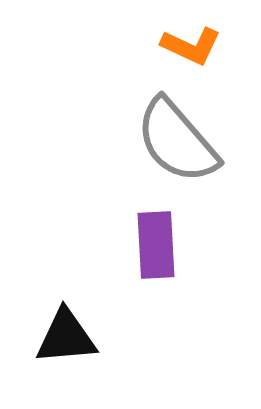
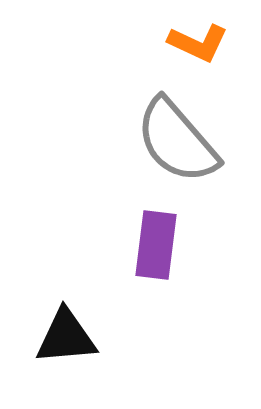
orange L-shape: moved 7 px right, 3 px up
purple rectangle: rotated 10 degrees clockwise
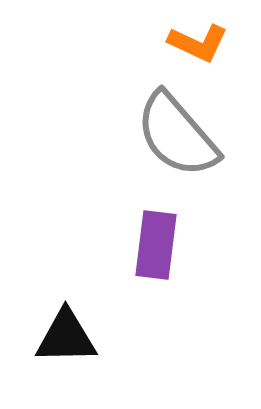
gray semicircle: moved 6 px up
black triangle: rotated 4 degrees clockwise
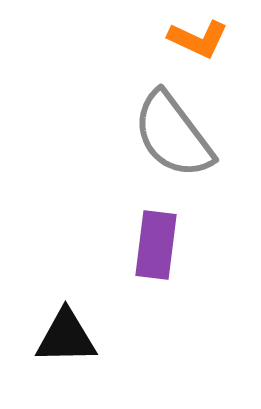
orange L-shape: moved 4 px up
gray semicircle: moved 4 px left; rotated 4 degrees clockwise
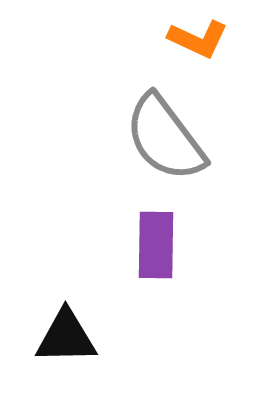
gray semicircle: moved 8 px left, 3 px down
purple rectangle: rotated 6 degrees counterclockwise
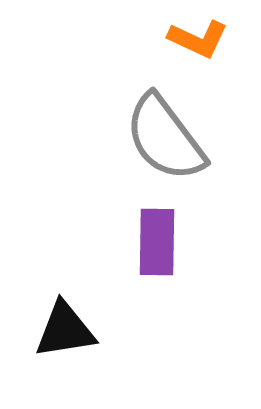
purple rectangle: moved 1 px right, 3 px up
black triangle: moved 1 px left, 7 px up; rotated 8 degrees counterclockwise
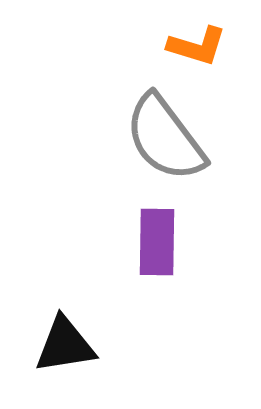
orange L-shape: moved 1 px left, 7 px down; rotated 8 degrees counterclockwise
black triangle: moved 15 px down
